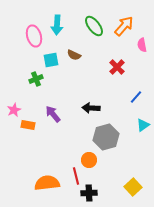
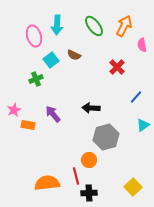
orange arrow: rotated 15 degrees counterclockwise
cyan square: rotated 28 degrees counterclockwise
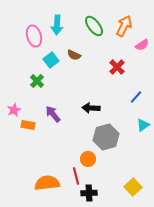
pink semicircle: rotated 112 degrees counterclockwise
green cross: moved 1 px right, 2 px down; rotated 24 degrees counterclockwise
orange circle: moved 1 px left, 1 px up
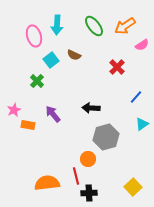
orange arrow: moved 1 px right; rotated 150 degrees counterclockwise
cyan triangle: moved 1 px left, 1 px up
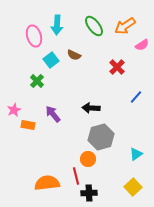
cyan triangle: moved 6 px left, 30 px down
gray hexagon: moved 5 px left
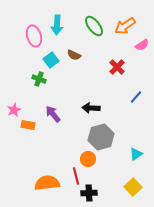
green cross: moved 2 px right, 2 px up; rotated 24 degrees counterclockwise
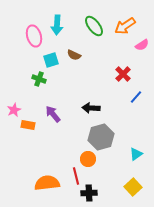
cyan square: rotated 21 degrees clockwise
red cross: moved 6 px right, 7 px down
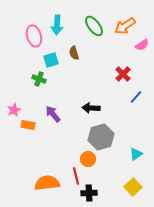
brown semicircle: moved 2 px up; rotated 48 degrees clockwise
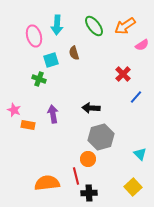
pink star: rotated 24 degrees counterclockwise
purple arrow: rotated 30 degrees clockwise
cyan triangle: moved 4 px right; rotated 40 degrees counterclockwise
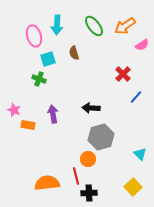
cyan square: moved 3 px left, 1 px up
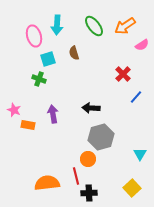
cyan triangle: rotated 16 degrees clockwise
yellow square: moved 1 px left, 1 px down
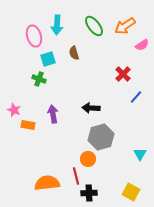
yellow square: moved 1 px left, 4 px down; rotated 18 degrees counterclockwise
